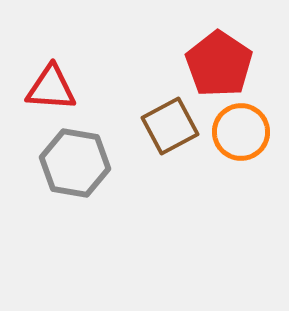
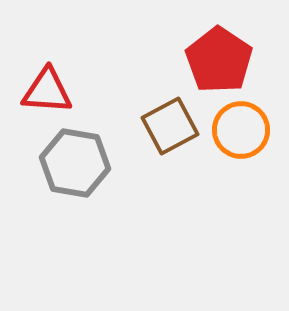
red pentagon: moved 4 px up
red triangle: moved 4 px left, 3 px down
orange circle: moved 2 px up
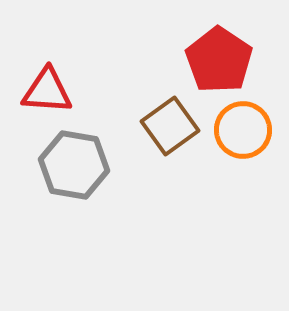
brown square: rotated 8 degrees counterclockwise
orange circle: moved 2 px right
gray hexagon: moved 1 px left, 2 px down
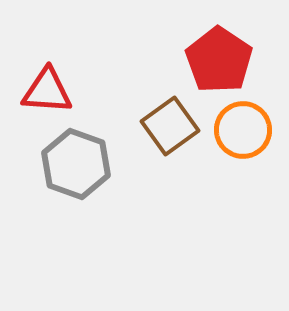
gray hexagon: moved 2 px right, 1 px up; rotated 10 degrees clockwise
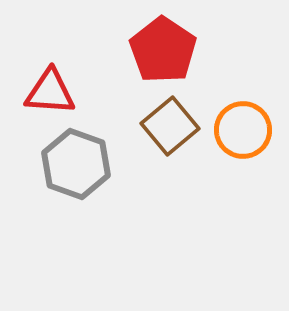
red pentagon: moved 56 px left, 10 px up
red triangle: moved 3 px right, 1 px down
brown square: rotated 4 degrees counterclockwise
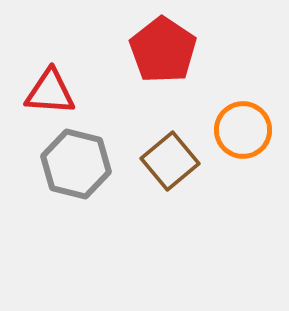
brown square: moved 35 px down
gray hexagon: rotated 6 degrees counterclockwise
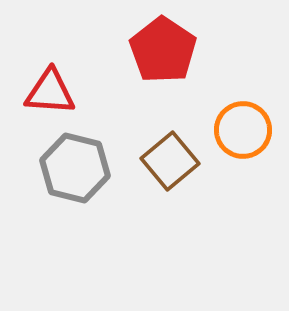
gray hexagon: moved 1 px left, 4 px down
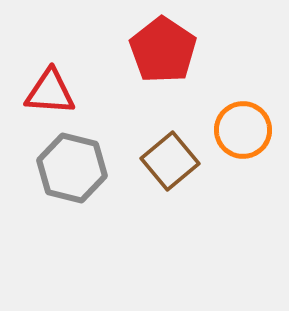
gray hexagon: moved 3 px left
